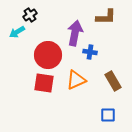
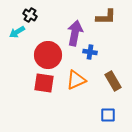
black cross: rotated 24 degrees counterclockwise
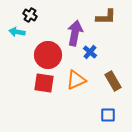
cyan arrow: rotated 42 degrees clockwise
blue cross: rotated 32 degrees clockwise
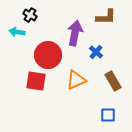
blue cross: moved 6 px right
red square: moved 8 px left, 2 px up
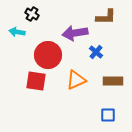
black cross: moved 2 px right, 1 px up
purple arrow: rotated 110 degrees counterclockwise
brown rectangle: rotated 60 degrees counterclockwise
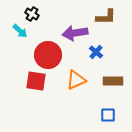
cyan arrow: moved 3 px right, 1 px up; rotated 147 degrees counterclockwise
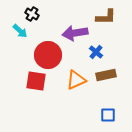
brown rectangle: moved 7 px left, 6 px up; rotated 12 degrees counterclockwise
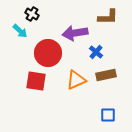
brown L-shape: moved 2 px right
red circle: moved 2 px up
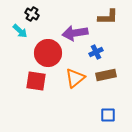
blue cross: rotated 24 degrees clockwise
orange triangle: moved 1 px left, 2 px up; rotated 15 degrees counterclockwise
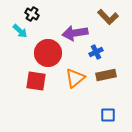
brown L-shape: rotated 45 degrees clockwise
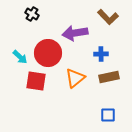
cyan arrow: moved 26 px down
blue cross: moved 5 px right, 2 px down; rotated 24 degrees clockwise
brown rectangle: moved 3 px right, 2 px down
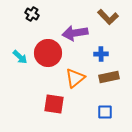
red square: moved 18 px right, 23 px down
blue square: moved 3 px left, 3 px up
